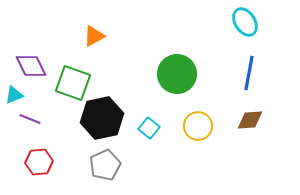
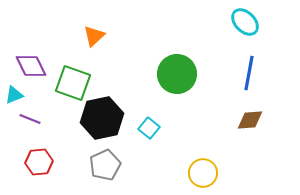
cyan ellipse: rotated 12 degrees counterclockwise
orange triangle: rotated 15 degrees counterclockwise
yellow circle: moved 5 px right, 47 px down
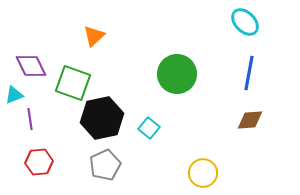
purple line: rotated 60 degrees clockwise
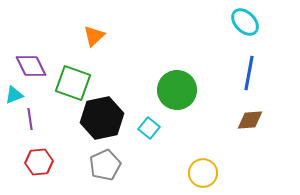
green circle: moved 16 px down
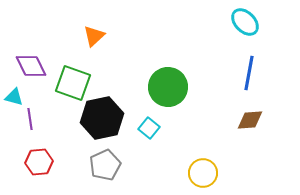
green circle: moved 9 px left, 3 px up
cyan triangle: moved 2 px down; rotated 36 degrees clockwise
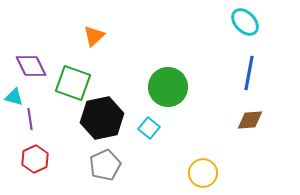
red hexagon: moved 4 px left, 3 px up; rotated 20 degrees counterclockwise
